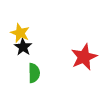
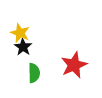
red star: moved 10 px left, 8 px down
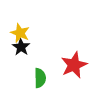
black star: moved 2 px left
green semicircle: moved 6 px right, 5 px down
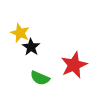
black star: moved 10 px right
green semicircle: rotated 114 degrees clockwise
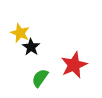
green semicircle: rotated 102 degrees clockwise
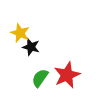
black star: rotated 18 degrees counterclockwise
red star: moved 7 px left, 10 px down
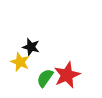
yellow star: moved 29 px down
green semicircle: moved 5 px right
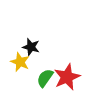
red star: moved 2 px down
